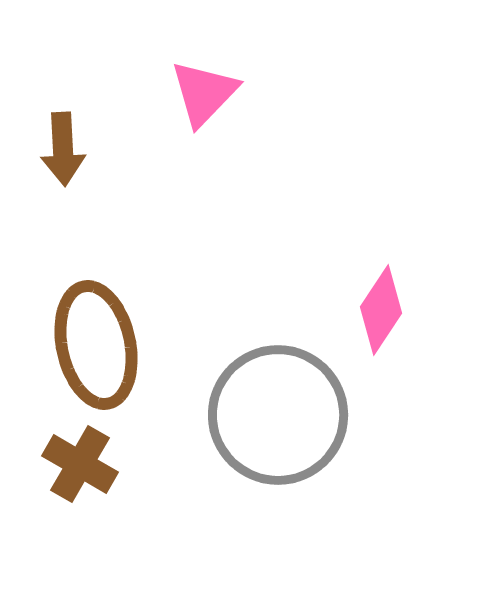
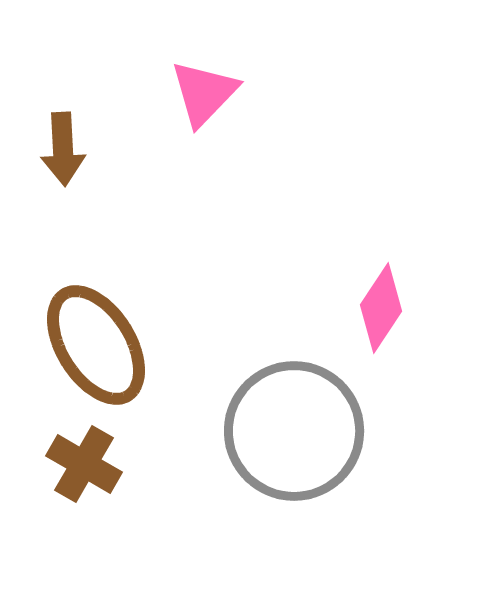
pink diamond: moved 2 px up
brown ellipse: rotated 20 degrees counterclockwise
gray circle: moved 16 px right, 16 px down
brown cross: moved 4 px right
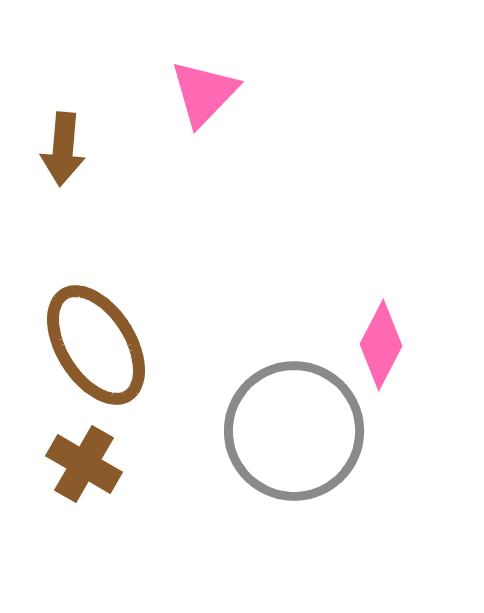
brown arrow: rotated 8 degrees clockwise
pink diamond: moved 37 px down; rotated 6 degrees counterclockwise
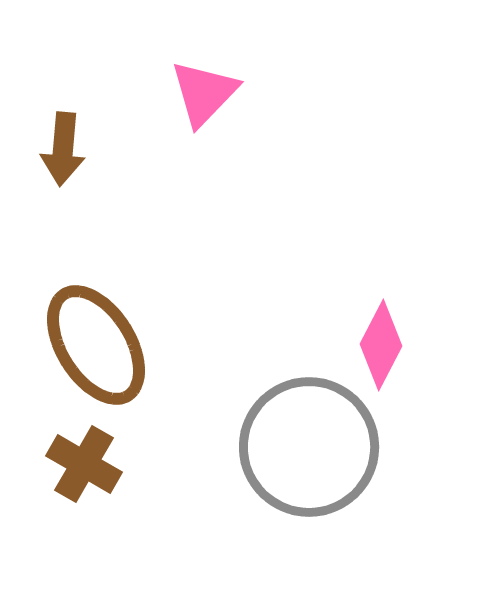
gray circle: moved 15 px right, 16 px down
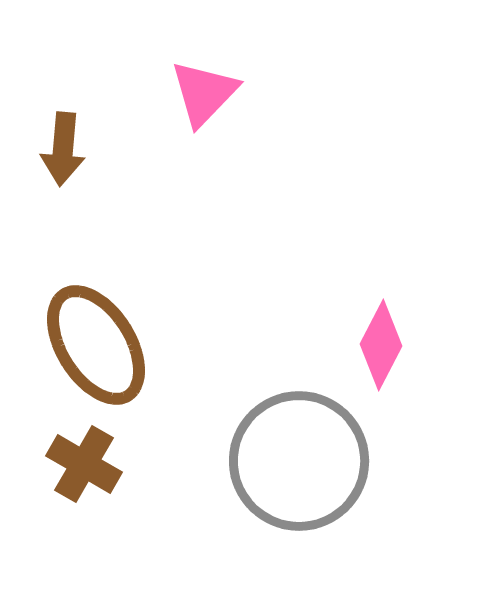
gray circle: moved 10 px left, 14 px down
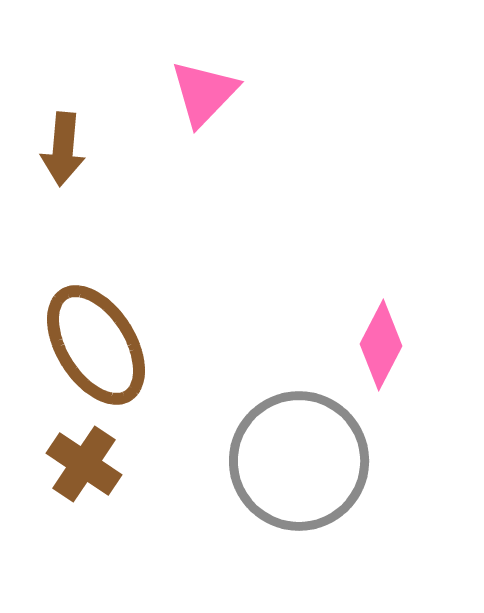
brown cross: rotated 4 degrees clockwise
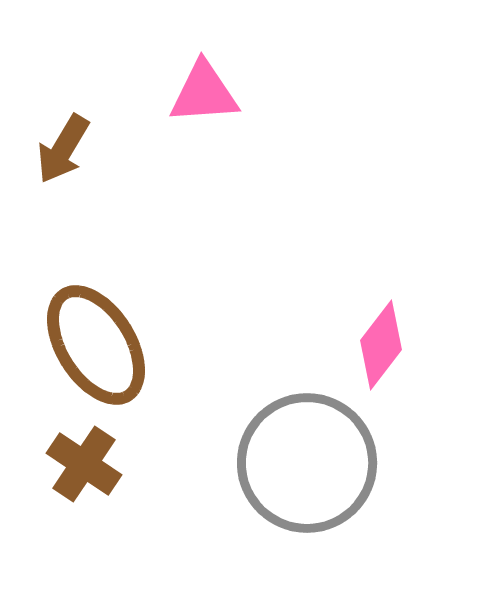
pink triangle: rotated 42 degrees clockwise
brown arrow: rotated 26 degrees clockwise
pink diamond: rotated 10 degrees clockwise
gray circle: moved 8 px right, 2 px down
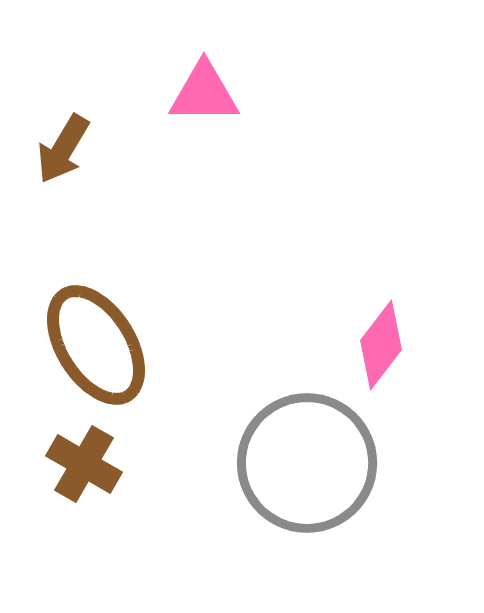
pink triangle: rotated 4 degrees clockwise
brown cross: rotated 4 degrees counterclockwise
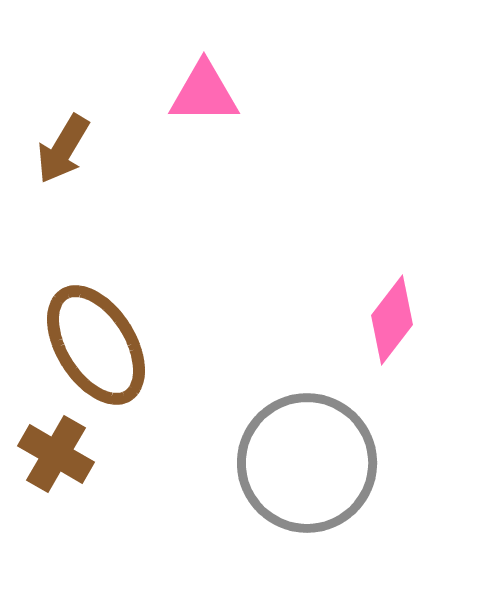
pink diamond: moved 11 px right, 25 px up
brown cross: moved 28 px left, 10 px up
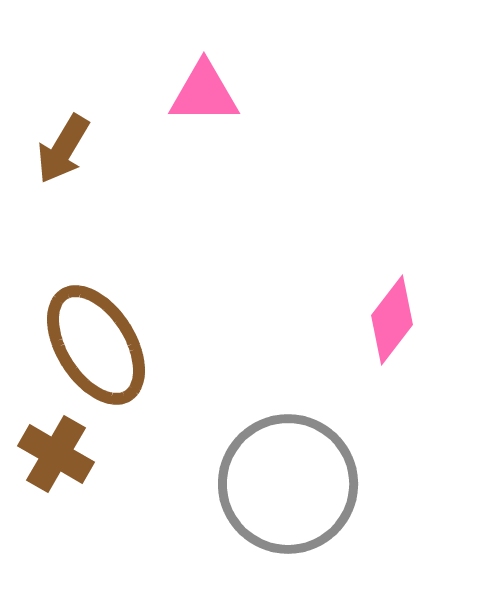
gray circle: moved 19 px left, 21 px down
